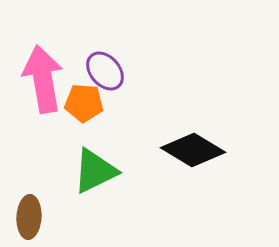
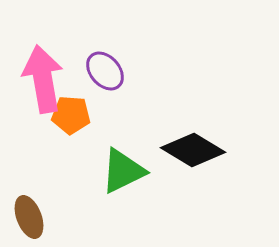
orange pentagon: moved 13 px left, 12 px down
green triangle: moved 28 px right
brown ellipse: rotated 24 degrees counterclockwise
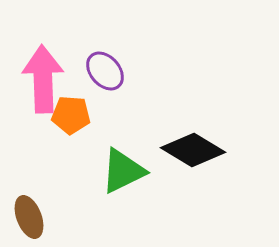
pink arrow: rotated 8 degrees clockwise
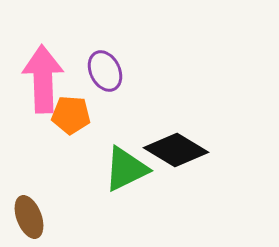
purple ellipse: rotated 15 degrees clockwise
black diamond: moved 17 px left
green triangle: moved 3 px right, 2 px up
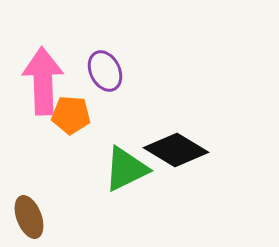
pink arrow: moved 2 px down
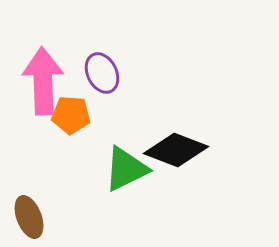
purple ellipse: moved 3 px left, 2 px down
black diamond: rotated 10 degrees counterclockwise
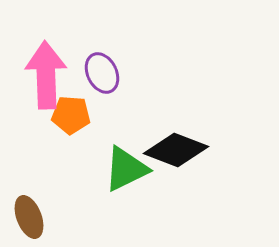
pink arrow: moved 3 px right, 6 px up
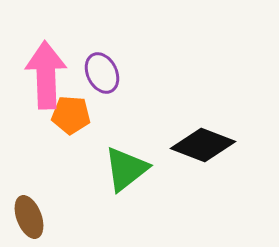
black diamond: moved 27 px right, 5 px up
green triangle: rotated 12 degrees counterclockwise
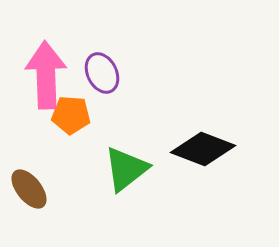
black diamond: moved 4 px down
brown ellipse: moved 28 px up; rotated 18 degrees counterclockwise
